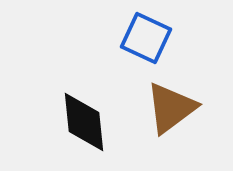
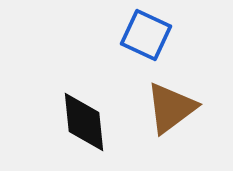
blue square: moved 3 px up
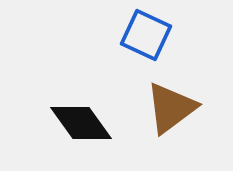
black diamond: moved 3 px left, 1 px down; rotated 30 degrees counterclockwise
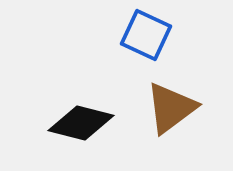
black diamond: rotated 40 degrees counterclockwise
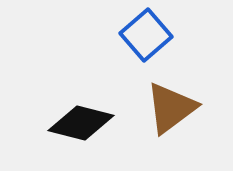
blue square: rotated 24 degrees clockwise
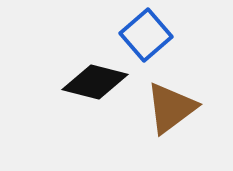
black diamond: moved 14 px right, 41 px up
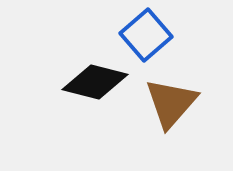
brown triangle: moved 5 px up; rotated 12 degrees counterclockwise
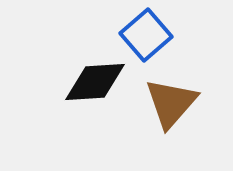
black diamond: rotated 18 degrees counterclockwise
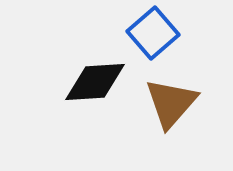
blue square: moved 7 px right, 2 px up
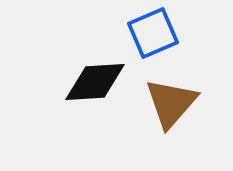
blue square: rotated 18 degrees clockwise
